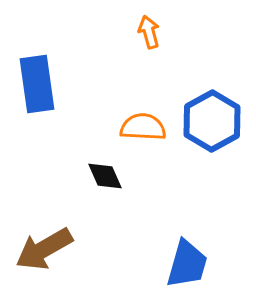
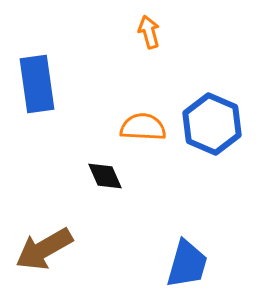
blue hexagon: moved 3 px down; rotated 8 degrees counterclockwise
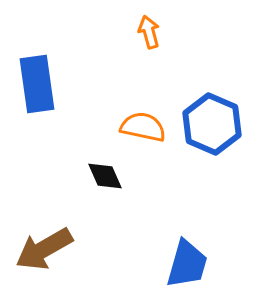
orange semicircle: rotated 9 degrees clockwise
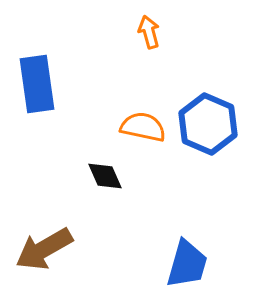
blue hexagon: moved 4 px left
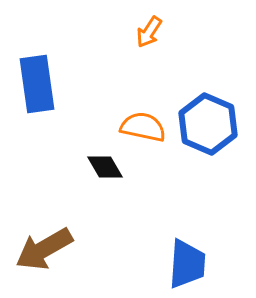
orange arrow: rotated 132 degrees counterclockwise
black diamond: moved 9 px up; rotated 6 degrees counterclockwise
blue trapezoid: rotated 12 degrees counterclockwise
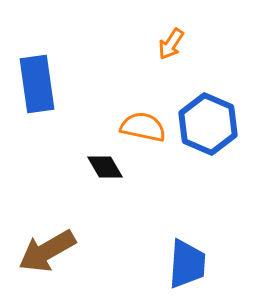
orange arrow: moved 22 px right, 12 px down
brown arrow: moved 3 px right, 2 px down
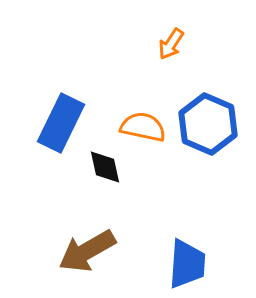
blue rectangle: moved 24 px right, 39 px down; rotated 34 degrees clockwise
black diamond: rotated 18 degrees clockwise
brown arrow: moved 40 px right
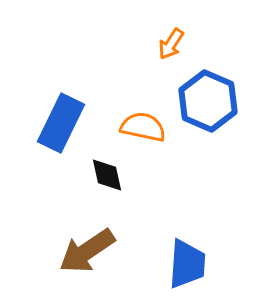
blue hexagon: moved 23 px up
black diamond: moved 2 px right, 8 px down
brown arrow: rotated 4 degrees counterclockwise
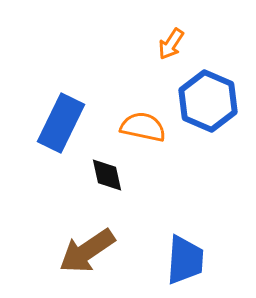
blue trapezoid: moved 2 px left, 4 px up
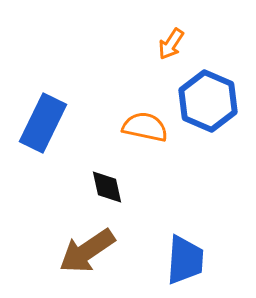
blue rectangle: moved 18 px left
orange semicircle: moved 2 px right
black diamond: moved 12 px down
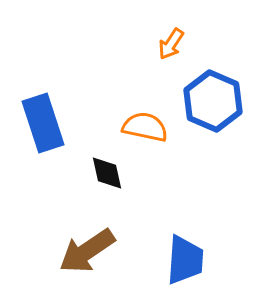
blue hexagon: moved 5 px right
blue rectangle: rotated 44 degrees counterclockwise
black diamond: moved 14 px up
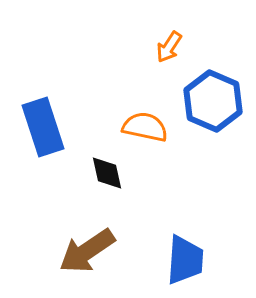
orange arrow: moved 2 px left, 3 px down
blue rectangle: moved 4 px down
